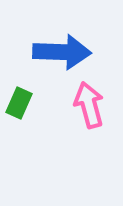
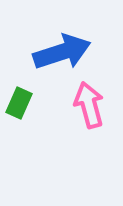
blue arrow: rotated 20 degrees counterclockwise
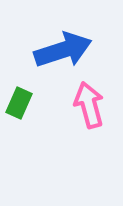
blue arrow: moved 1 px right, 2 px up
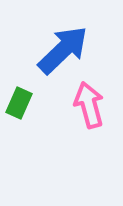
blue arrow: rotated 26 degrees counterclockwise
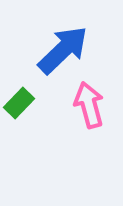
green rectangle: rotated 20 degrees clockwise
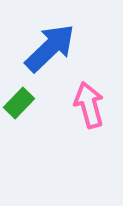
blue arrow: moved 13 px left, 2 px up
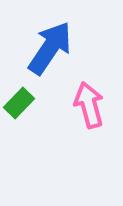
blue arrow: rotated 12 degrees counterclockwise
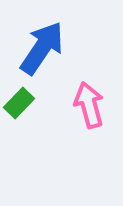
blue arrow: moved 8 px left
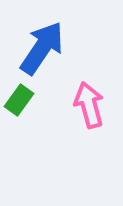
green rectangle: moved 3 px up; rotated 8 degrees counterclockwise
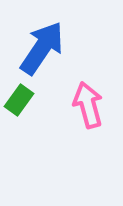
pink arrow: moved 1 px left
